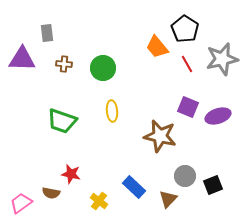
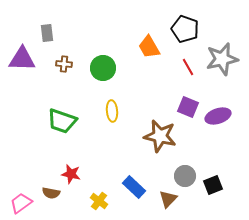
black pentagon: rotated 12 degrees counterclockwise
orange trapezoid: moved 8 px left; rotated 10 degrees clockwise
red line: moved 1 px right, 3 px down
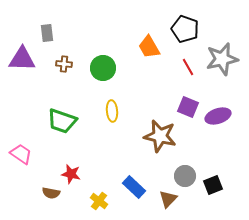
pink trapezoid: moved 49 px up; rotated 70 degrees clockwise
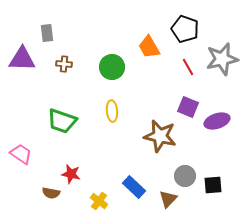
green circle: moved 9 px right, 1 px up
purple ellipse: moved 1 px left, 5 px down
black square: rotated 18 degrees clockwise
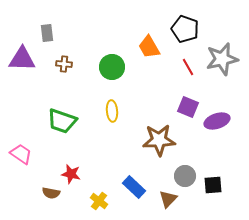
brown star: moved 1 px left, 4 px down; rotated 16 degrees counterclockwise
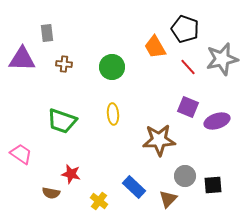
orange trapezoid: moved 6 px right
red line: rotated 12 degrees counterclockwise
yellow ellipse: moved 1 px right, 3 px down
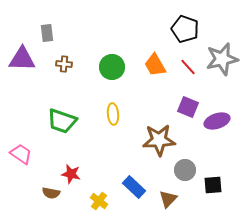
orange trapezoid: moved 18 px down
gray circle: moved 6 px up
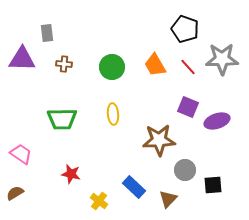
gray star: rotated 12 degrees clockwise
green trapezoid: moved 2 px up; rotated 20 degrees counterclockwise
brown semicircle: moved 36 px left; rotated 138 degrees clockwise
